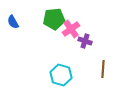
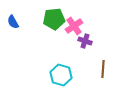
pink cross: moved 3 px right, 3 px up
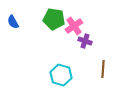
green pentagon: rotated 15 degrees clockwise
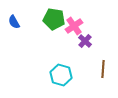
blue semicircle: moved 1 px right
purple cross: rotated 24 degrees clockwise
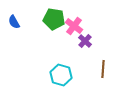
pink cross: rotated 18 degrees counterclockwise
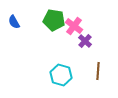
green pentagon: moved 1 px down
brown line: moved 5 px left, 2 px down
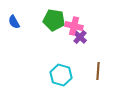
pink cross: rotated 24 degrees counterclockwise
purple cross: moved 5 px left, 4 px up
